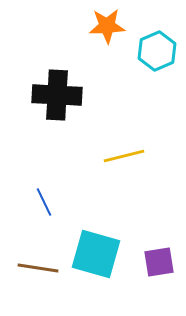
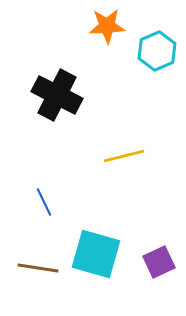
black cross: rotated 24 degrees clockwise
purple square: rotated 16 degrees counterclockwise
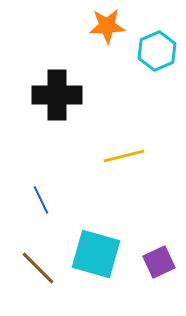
black cross: rotated 27 degrees counterclockwise
blue line: moved 3 px left, 2 px up
brown line: rotated 36 degrees clockwise
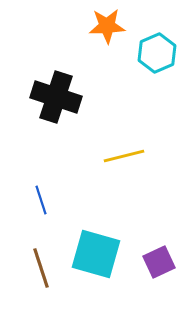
cyan hexagon: moved 2 px down
black cross: moved 1 px left, 2 px down; rotated 18 degrees clockwise
blue line: rotated 8 degrees clockwise
brown line: moved 3 px right; rotated 27 degrees clockwise
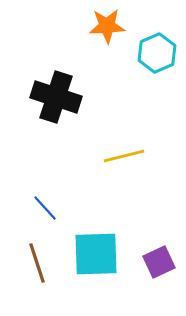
blue line: moved 4 px right, 8 px down; rotated 24 degrees counterclockwise
cyan square: rotated 18 degrees counterclockwise
brown line: moved 4 px left, 5 px up
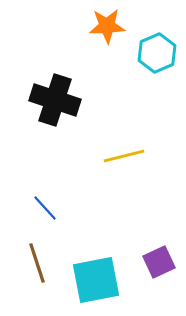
black cross: moved 1 px left, 3 px down
cyan square: moved 26 px down; rotated 9 degrees counterclockwise
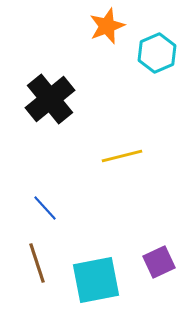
orange star: rotated 18 degrees counterclockwise
black cross: moved 5 px left, 1 px up; rotated 33 degrees clockwise
yellow line: moved 2 px left
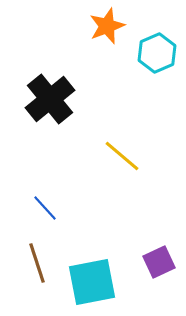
yellow line: rotated 54 degrees clockwise
cyan square: moved 4 px left, 2 px down
